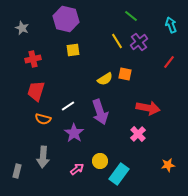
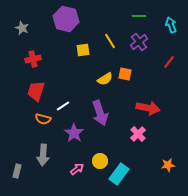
green line: moved 8 px right; rotated 40 degrees counterclockwise
yellow line: moved 7 px left
yellow square: moved 10 px right
white line: moved 5 px left
purple arrow: moved 1 px down
gray arrow: moved 2 px up
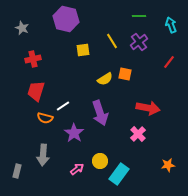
yellow line: moved 2 px right
orange semicircle: moved 2 px right, 1 px up
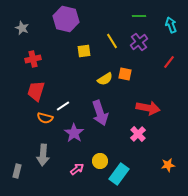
yellow square: moved 1 px right, 1 px down
